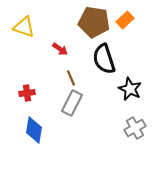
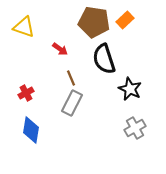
red cross: moved 1 px left; rotated 21 degrees counterclockwise
blue diamond: moved 3 px left
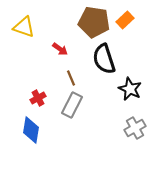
red cross: moved 12 px right, 5 px down
gray rectangle: moved 2 px down
